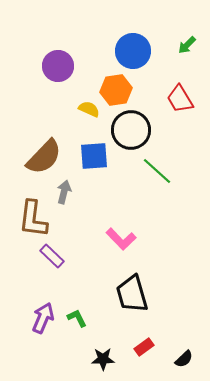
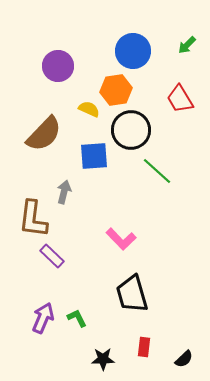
brown semicircle: moved 23 px up
red rectangle: rotated 48 degrees counterclockwise
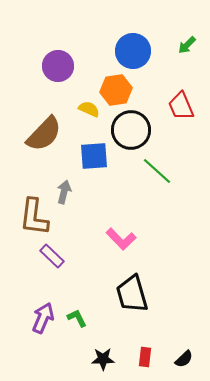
red trapezoid: moved 1 px right, 7 px down; rotated 8 degrees clockwise
brown L-shape: moved 1 px right, 2 px up
red rectangle: moved 1 px right, 10 px down
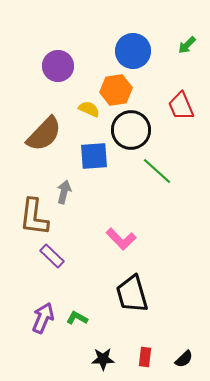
green L-shape: rotated 35 degrees counterclockwise
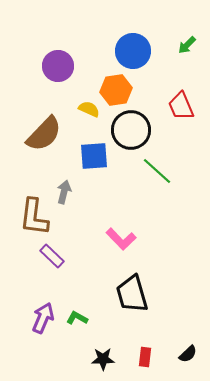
black semicircle: moved 4 px right, 5 px up
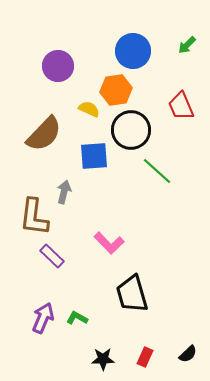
pink L-shape: moved 12 px left, 4 px down
red rectangle: rotated 18 degrees clockwise
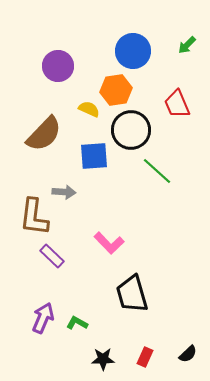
red trapezoid: moved 4 px left, 2 px up
gray arrow: rotated 80 degrees clockwise
green L-shape: moved 5 px down
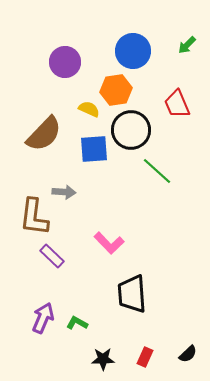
purple circle: moved 7 px right, 4 px up
blue square: moved 7 px up
black trapezoid: rotated 12 degrees clockwise
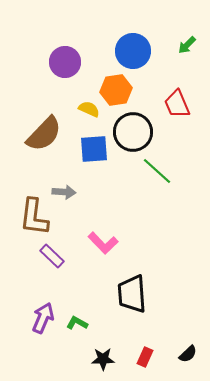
black circle: moved 2 px right, 2 px down
pink L-shape: moved 6 px left
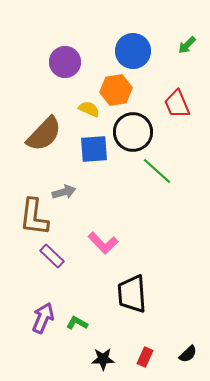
gray arrow: rotated 20 degrees counterclockwise
